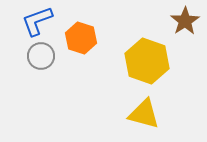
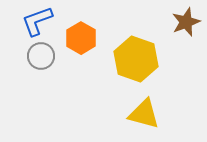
brown star: moved 1 px right, 1 px down; rotated 12 degrees clockwise
orange hexagon: rotated 12 degrees clockwise
yellow hexagon: moved 11 px left, 2 px up
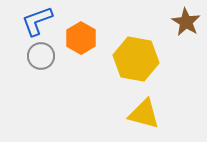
brown star: rotated 20 degrees counterclockwise
yellow hexagon: rotated 9 degrees counterclockwise
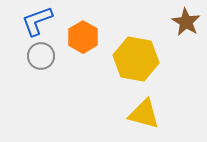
orange hexagon: moved 2 px right, 1 px up
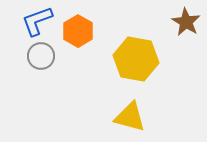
orange hexagon: moved 5 px left, 6 px up
yellow triangle: moved 14 px left, 3 px down
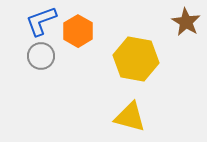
blue L-shape: moved 4 px right
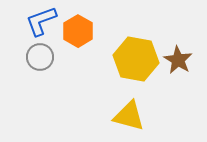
brown star: moved 8 px left, 38 px down
gray circle: moved 1 px left, 1 px down
yellow triangle: moved 1 px left, 1 px up
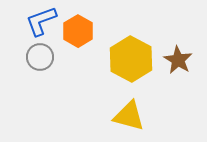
yellow hexagon: moved 5 px left; rotated 18 degrees clockwise
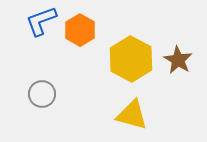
orange hexagon: moved 2 px right, 1 px up
gray circle: moved 2 px right, 37 px down
yellow triangle: moved 3 px right, 1 px up
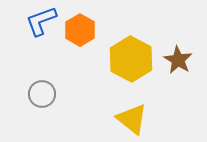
yellow triangle: moved 4 px down; rotated 24 degrees clockwise
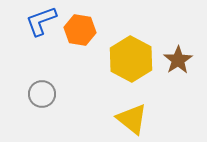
orange hexagon: rotated 20 degrees counterclockwise
brown star: rotated 8 degrees clockwise
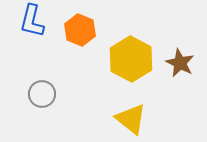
blue L-shape: moved 9 px left; rotated 56 degrees counterclockwise
orange hexagon: rotated 12 degrees clockwise
brown star: moved 2 px right, 3 px down; rotated 12 degrees counterclockwise
yellow triangle: moved 1 px left
